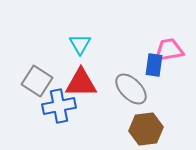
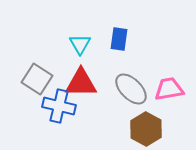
pink trapezoid: moved 39 px down
blue rectangle: moved 35 px left, 26 px up
gray square: moved 2 px up
blue cross: rotated 24 degrees clockwise
brown hexagon: rotated 24 degrees counterclockwise
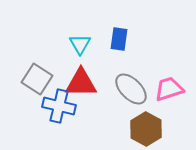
pink trapezoid: rotated 8 degrees counterclockwise
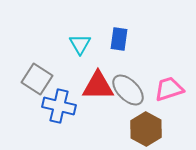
red triangle: moved 17 px right, 3 px down
gray ellipse: moved 3 px left, 1 px down
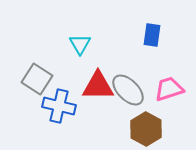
blue rectangle: moved 33 px right, 4 px up
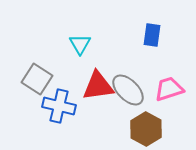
red triangle: rotated 8 degrees counterclockwise
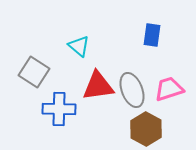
cyan triangle: moved 1 px left, 2 px down; rotated 20 degrees counterclockwise
gray square: moved 3 px left, 7 px up
gray ellipse: moved 4 px right; rotated 24 degrees clockwise
blue cross: moved 3 px down; rotated 12 degrees counterclockwise
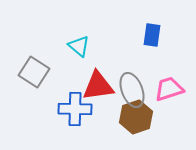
blue cross: moved 16 px right
brown hexagon: moved 10 px left, 12 px up; rotated 12 degrees clockwise
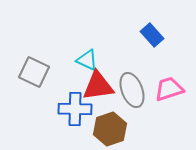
blue rectangle: rotated 50 degrees counterclockwise
cyan triangle: moved 8 px right, 14 px down; rotated 15 degrees counterclockwise
gray square: rotated 8 degrees counterclockwise
brown hexagon: moved 26 px left, 12 px down
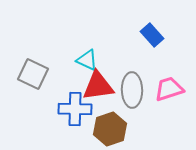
gray square: moved 1 px left, 2 px down
gray ellipse: rotated 20 degrees clockwise
